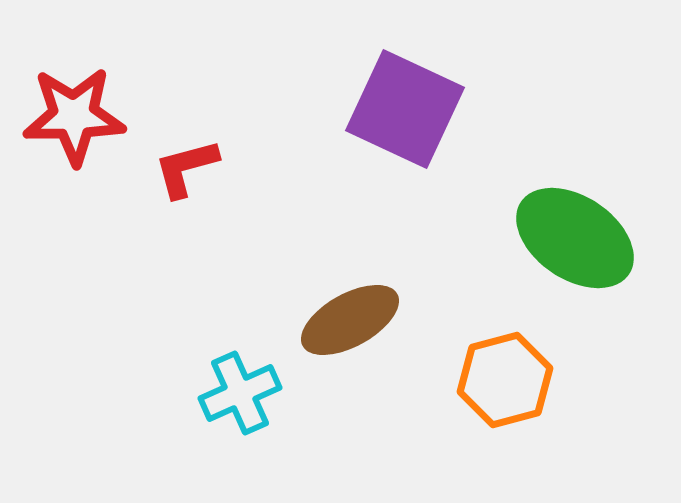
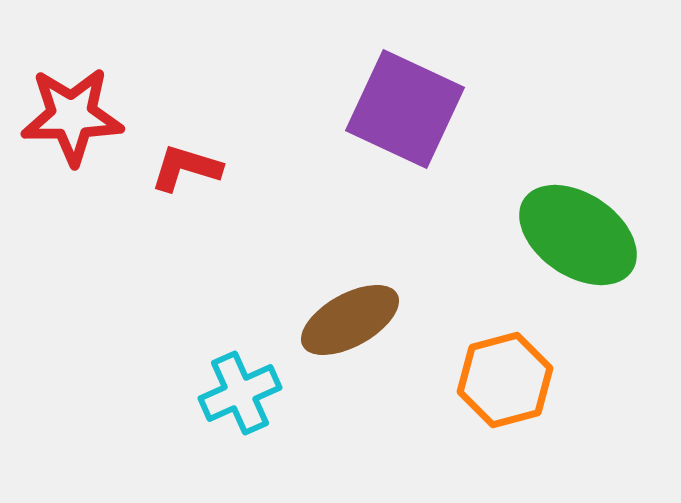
red star: moved 2 px left
red L-shape: rotated 32 degrees clockwise
green ellipse: moved 3 px right, 3 px up
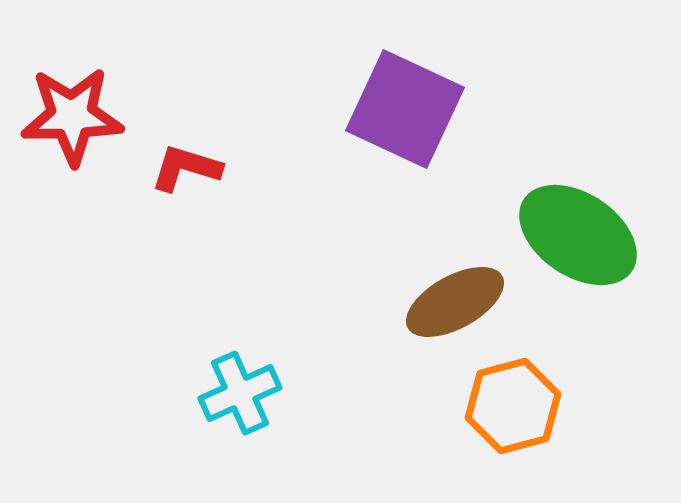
brown ellipse: moved 105 px right, 18 px up
orange hexagon: moved 8 px right, 26 px down
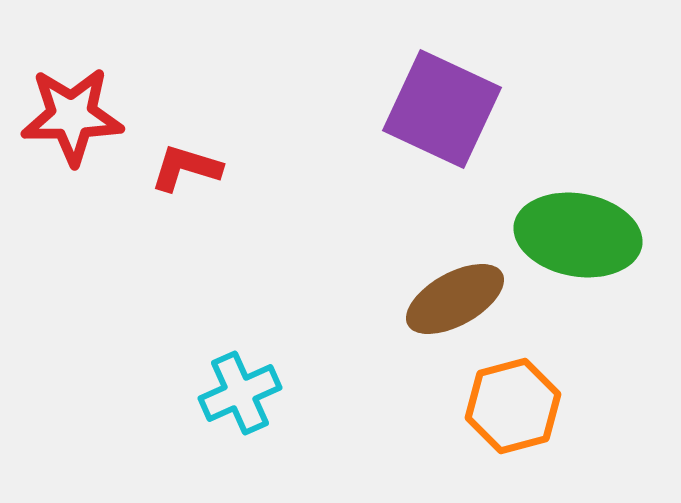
purple square: moved 37 px right
green ellipse: rotated 24 degrees counterclockwise
brown ellipse: moved 3 px up
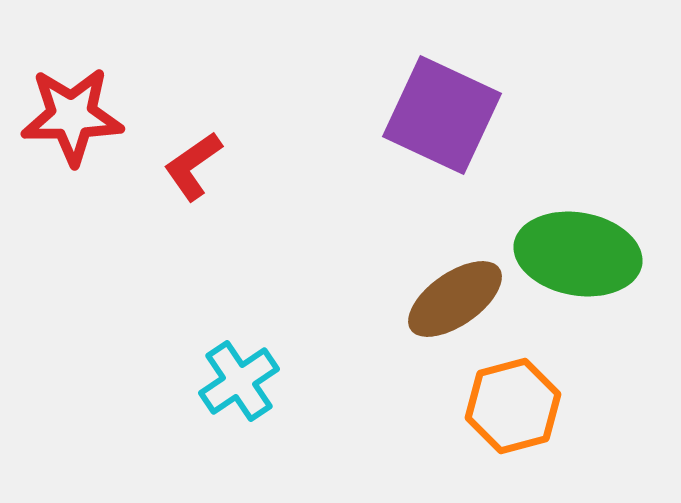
purple square: moved 6 px down
red L-shape: moved 7 px right, 2 px up; rotated 52 degrees counterclockwise
green ellipse: moved 19 px down
brown ellipse: rotated 6 degrees counterclockwise
cyan cross: moved 1 px left, 12 px up; rotated 10 degrees counterclockwise
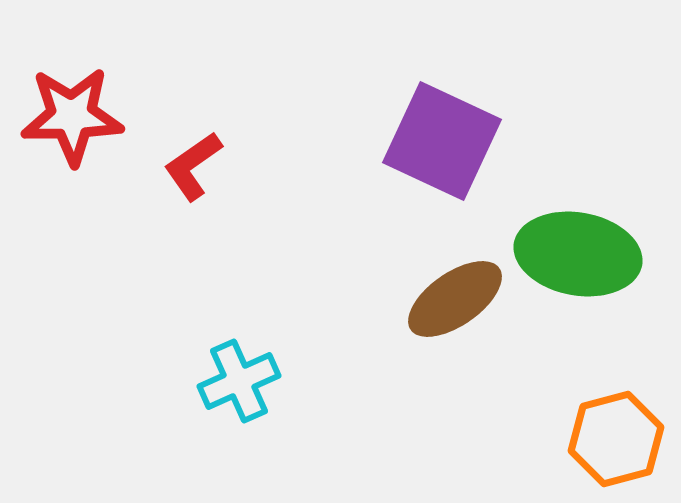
purple square: moved 26 px down
cyan cross: rotated 10 degrees clockwise
orange hexagon: moved 103 px right, 33 px down
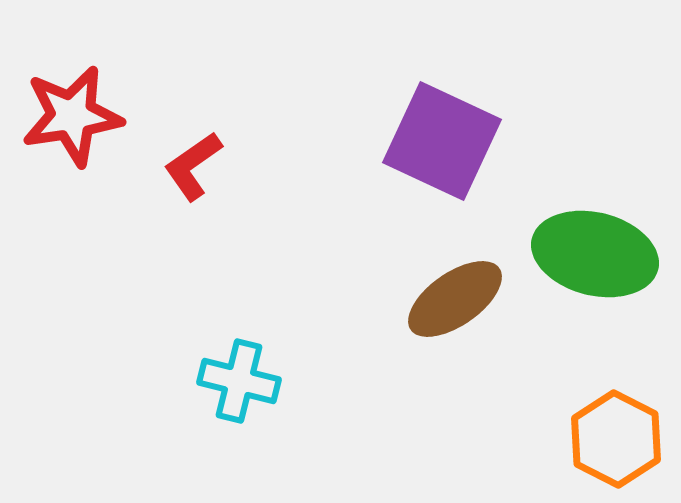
red star: rotated 8 degrees counterclockwise
green ellipse: moved 17 px right; rotated 4 degrees clockwise
cyan cross: rotated 38 degrees clockwise
orange hexagon: rotated 18 degrees counterclockwise
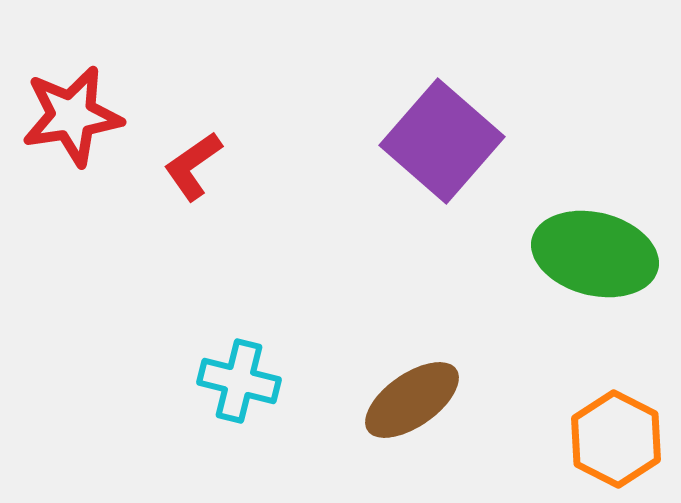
purple square: rotated 16 degrees clockwise
brown ellipse: moved 43 px left, 101 px down
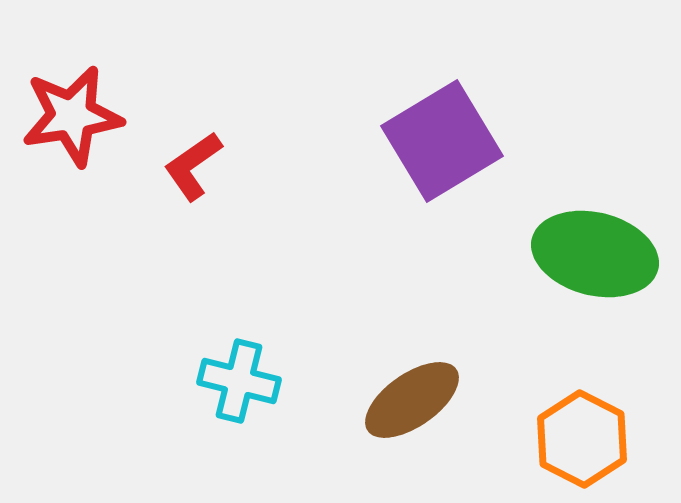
purple square: rotated 18 degrees clockwise
orange hexagon: moved 34 px left
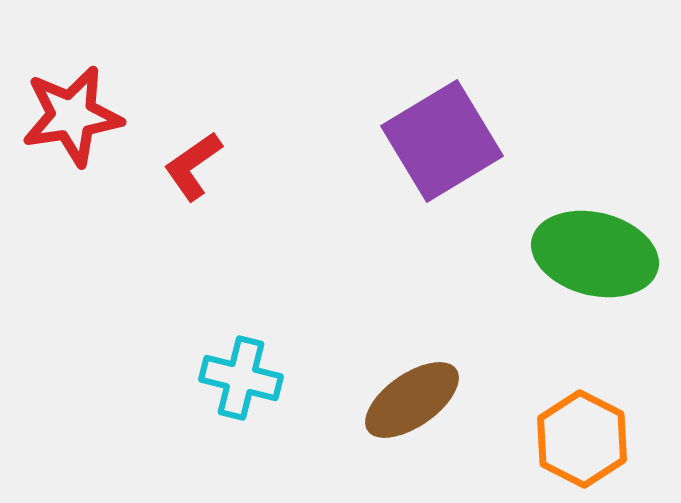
cyan cross: moved 2 px right, 3 px up
